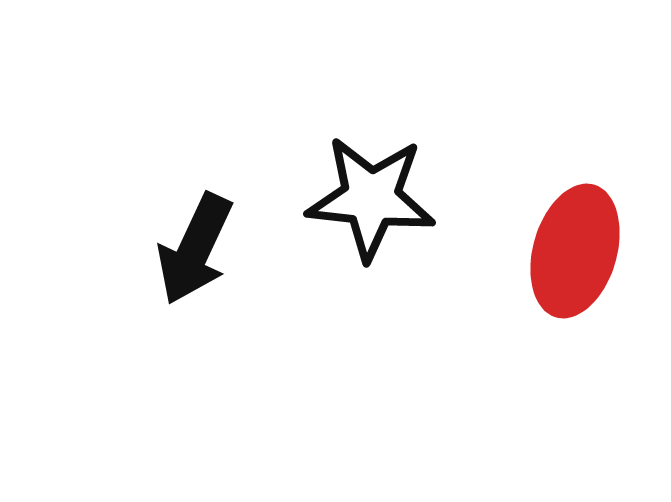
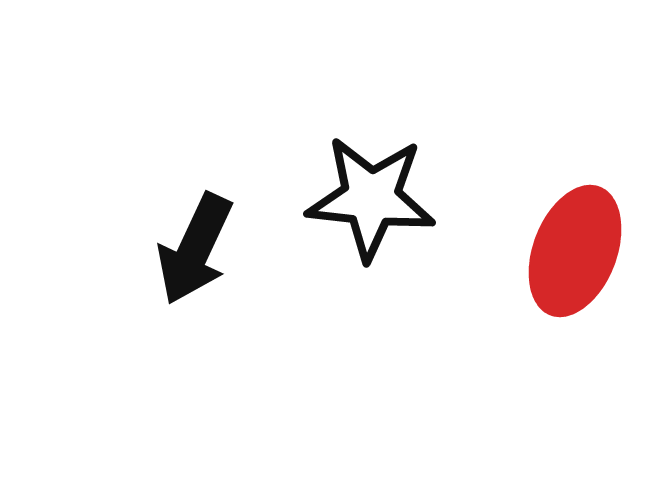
red ellipse: rotated 5 degrees clockwise
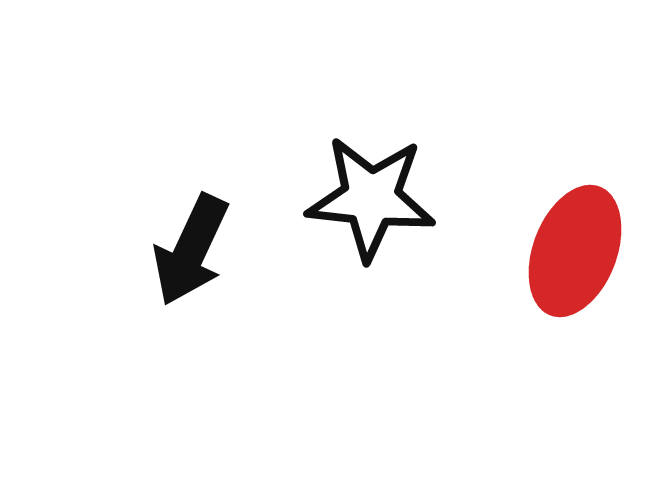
black arrow: moved 4 px left, 1 px down
